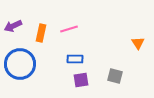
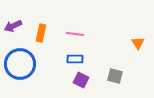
pink line: moved 6 px right, 5 px down; rotated 24 degrees clockwise
purple square: rotated 35 degrees clockwise
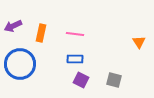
orange triangle: moved 1 px right, 1 px up
gray square: moved 1 px left, 4 px down
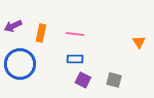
purple square: moved 2 px right
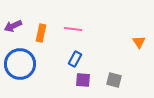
pink line: moved 2 px left, 5 px up
blue rectangle: rotated 63 degrees counterclockwise
purple square: rotated 21 degrees counterclockwise
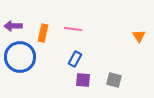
purple arrow: rotated 24 degrees clockwise
orange rectangle: moved 2 px right
orange triangle: moved 6 px up
blue circle: moved 7 px up
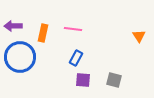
blue rectangle: moved 1 px right, 1 px up
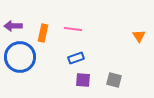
blue rectangle: rotated 42 degrees clockwise
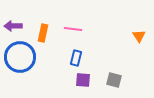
blue rectangle: rotated 56 degrees counterclockwise
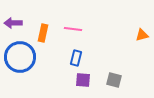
purple arrow: moved 3 px up
orange triangle: moved 3 px right, 1 px up; rotated 48 degrees clockwise
